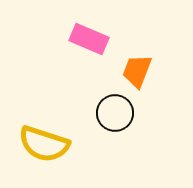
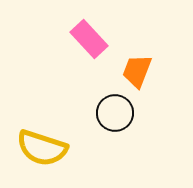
pink rectangle: rotated 24 degrees clockwise
yellow semicircle: moved 2 px left, 4 px down
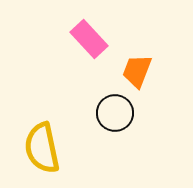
yellow semicircle: rotated 60 degrees clockwise
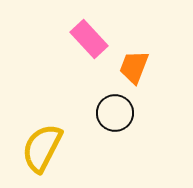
orange trapezoid: moved 3 px left, 4 px up
yellow semicircle: rotated 39 degrees clockwise
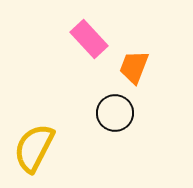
yellow semicircle: moved 8 px left
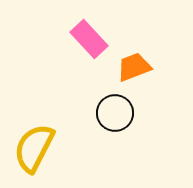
orange trapezoid: rotated 48 degrees clockwise
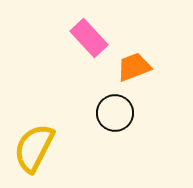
pink rectangle: moved 1 px up
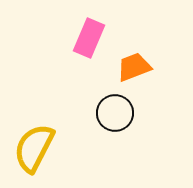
pink rectangle: rotated 66 degrees clockwise
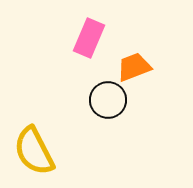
black circle: moved 7 px left, 13 px up
yellow semicircle: moved 3 px down; rotated 54 degrees counterclockwise
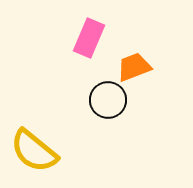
yellow semicircle: rotated 24 degrees counterclockwise
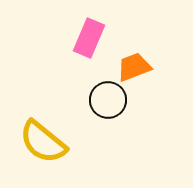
yellow semicircle: moved 9 px right, 9 px up
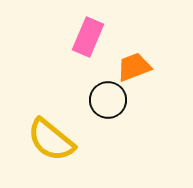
pink rectangle: moved 1 px left, 1 px up
yellow semicircle: moved 8 px right, 2 px up
